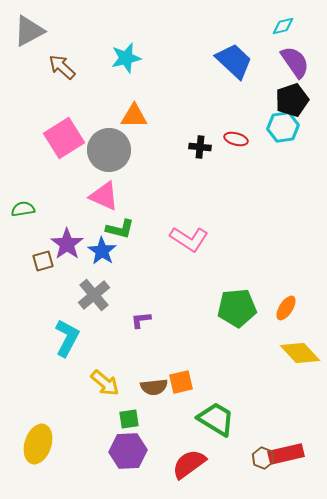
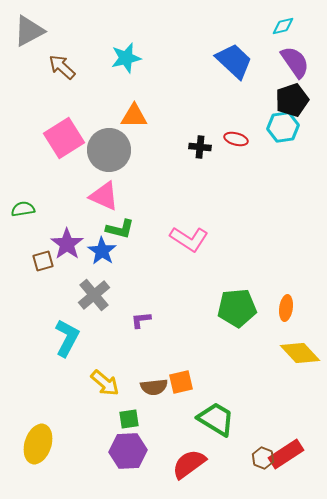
orange ellipse: rotated 25 degrees counterclockwise
red rectangle: rotated 20 degrees counterclockwise
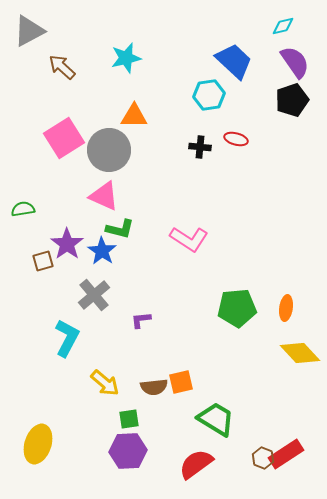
cyan hexagon: moved 74 px left, 32 px up
red semicircle: moved 7 px right
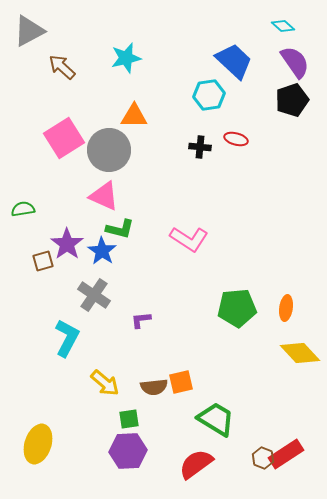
cyan diamond: rotated 55 degrees clockwise
gray cross: rotated 16 degrees counterclockwise
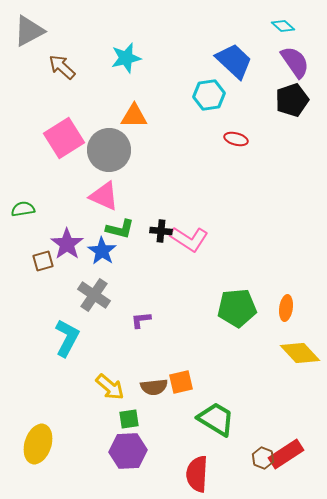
black cross: moved 39 px left, 84 px down
yellow arrow: moved 5 px right, 4 px down
red semicircle: moved 1 px right, 10 px down; rotated 51 degrees counterclockwise
